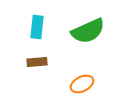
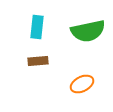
green semicircle: rotated 12 degrees clockwise
brown rectangle: moved 1 px right, 1 px up
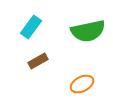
cyan rectangle: moved 6 px left; rotated 30 degrees clockwise
brown rectangle: rotated 24 degrees counterclockwise
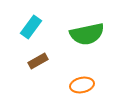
green semicircle: moved 1 px left, 3 px down
orange ellipse: moved 1 px down; rotated 15 degrees clockwise
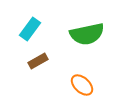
cyan rectangle: moved 1 px left, 2 px down
orange ellipse: rotated 55 degrees clockwise
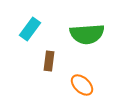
green semicircle: rotated 8 degrees clockwise
brown rectangle: moved 11 px right; rotated 54 degrees counterclockwise
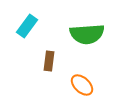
cyan rectangle: moved 3 px left, 3 px up
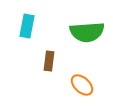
cyan rectangle: rotated 25 degrees counterclockwise
green semicircle: moved 2 px up
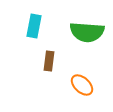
cyan rectangle: moved 7 px right
green semicircle: rotated 8 degrees clockwise
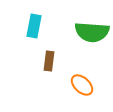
green semicircle: moved 5 px right
